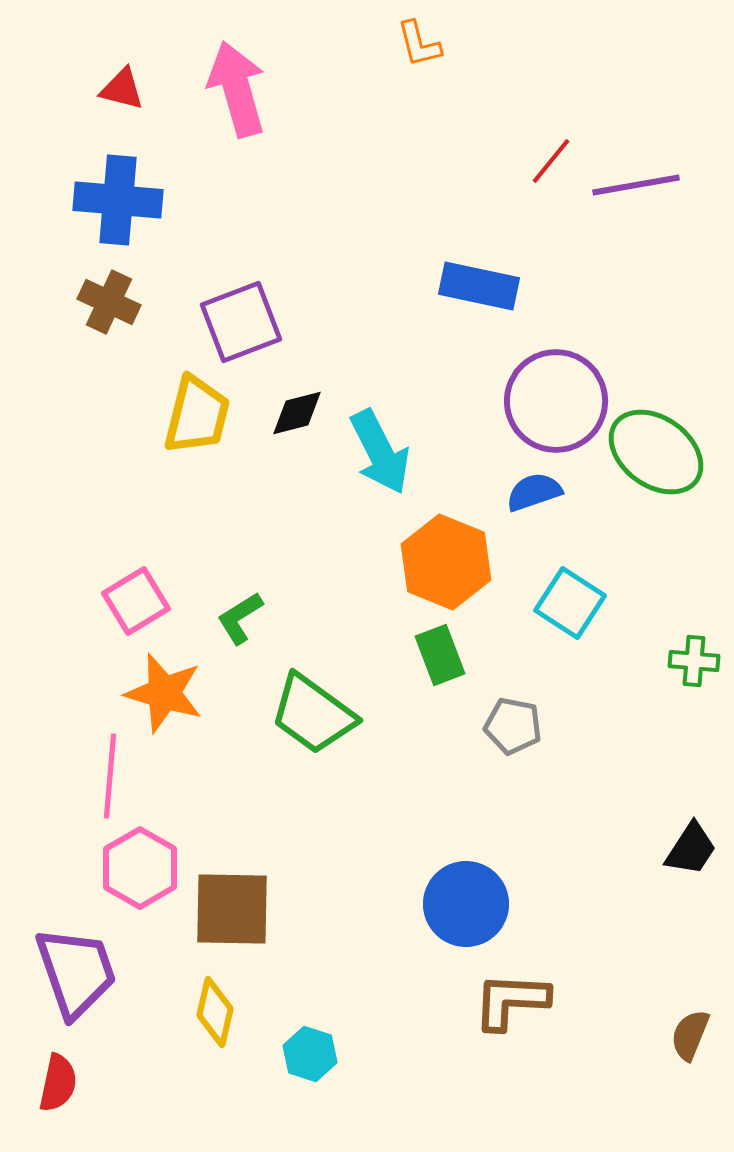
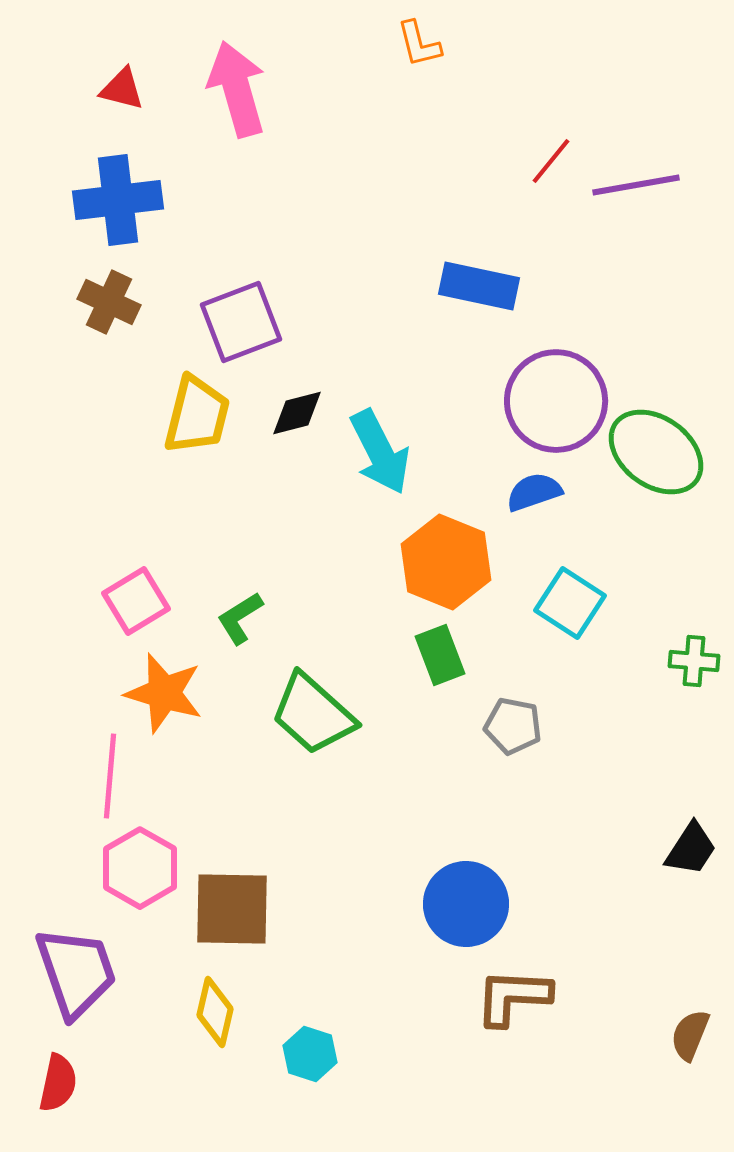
blue cross: rotated 12 degrees counterclockwise
green trapezoid: rotated 6 degrees clockwise
brown L-shape: moved 2 px right, 4 px up
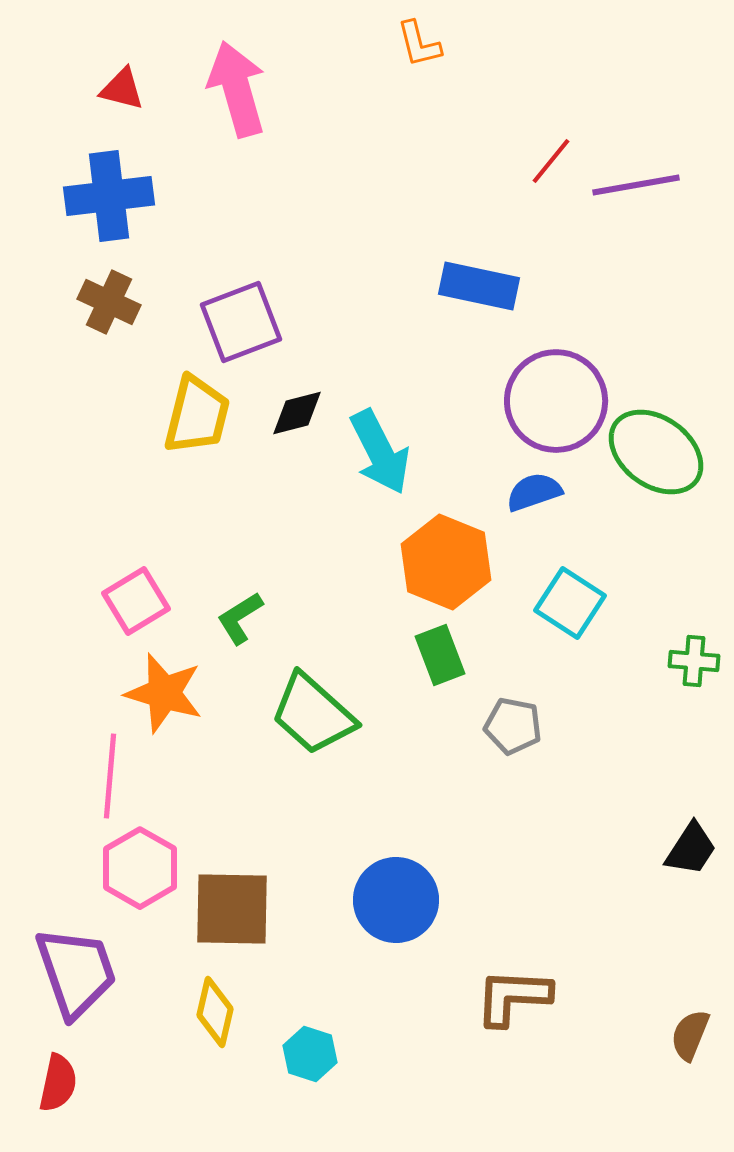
blue cross: moved 9 px left, 4 px up
blue circle: moved 70 px left, 4 px up
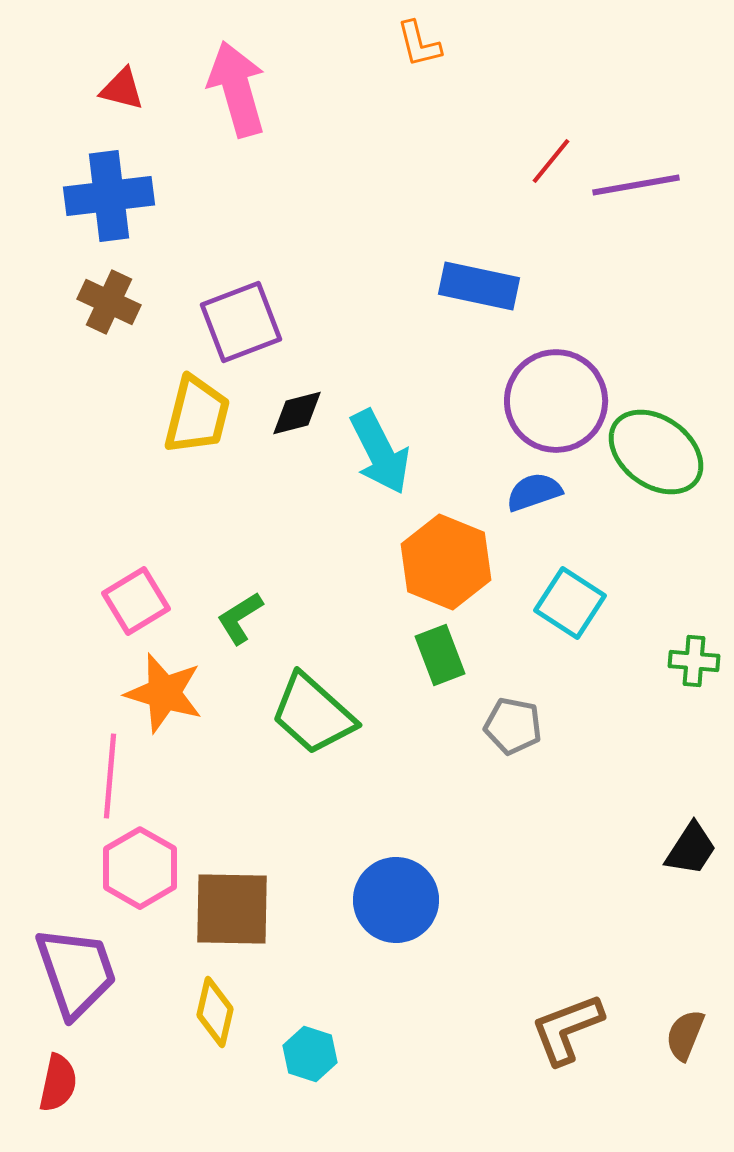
brown L-shape: moved 54 px right, 32 px down; rotated 24 degrees counterclockwise
brown semicircle: moved 5 px left
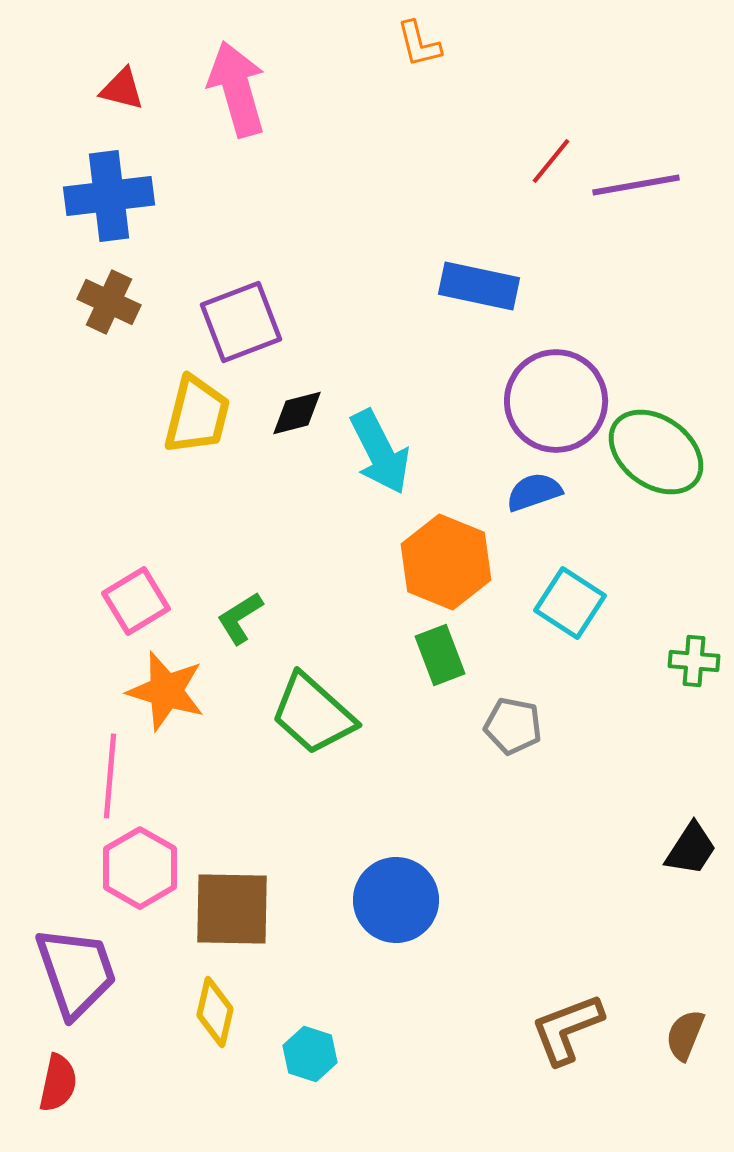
orange star: moved 2 px right, 2 px up
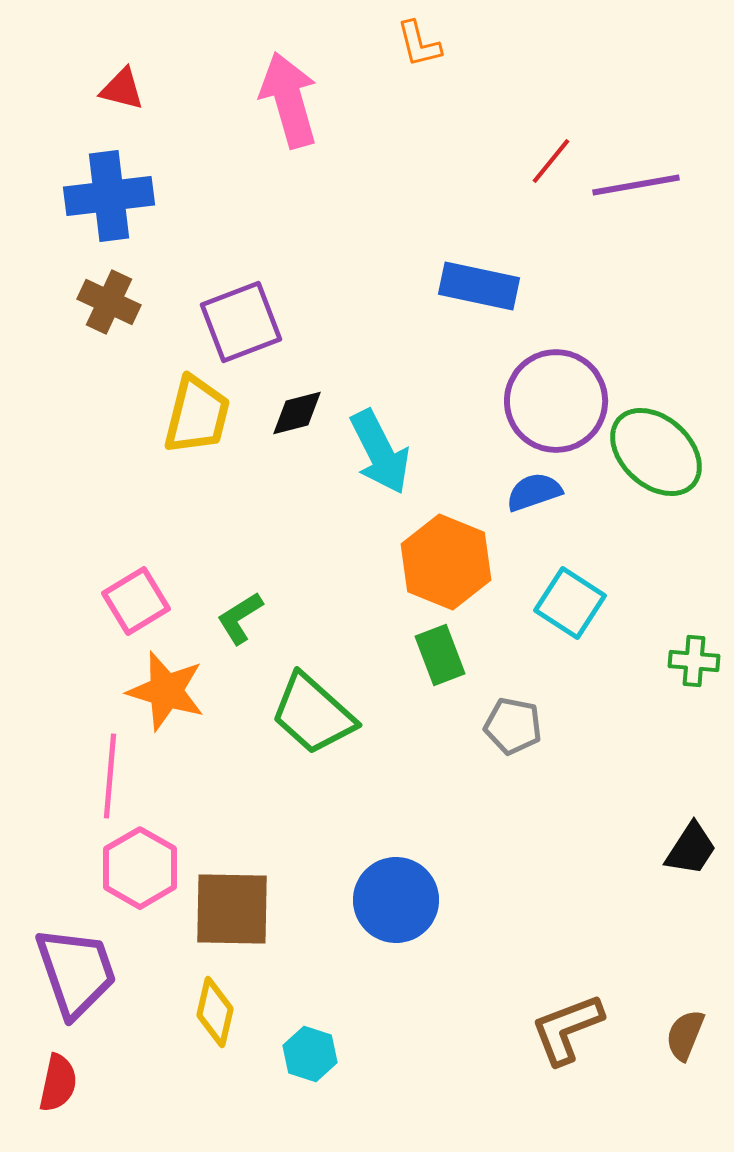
pink arrow: moved 52 px right, 11 px down
green ellipse: rotated 6 degrees clockwise
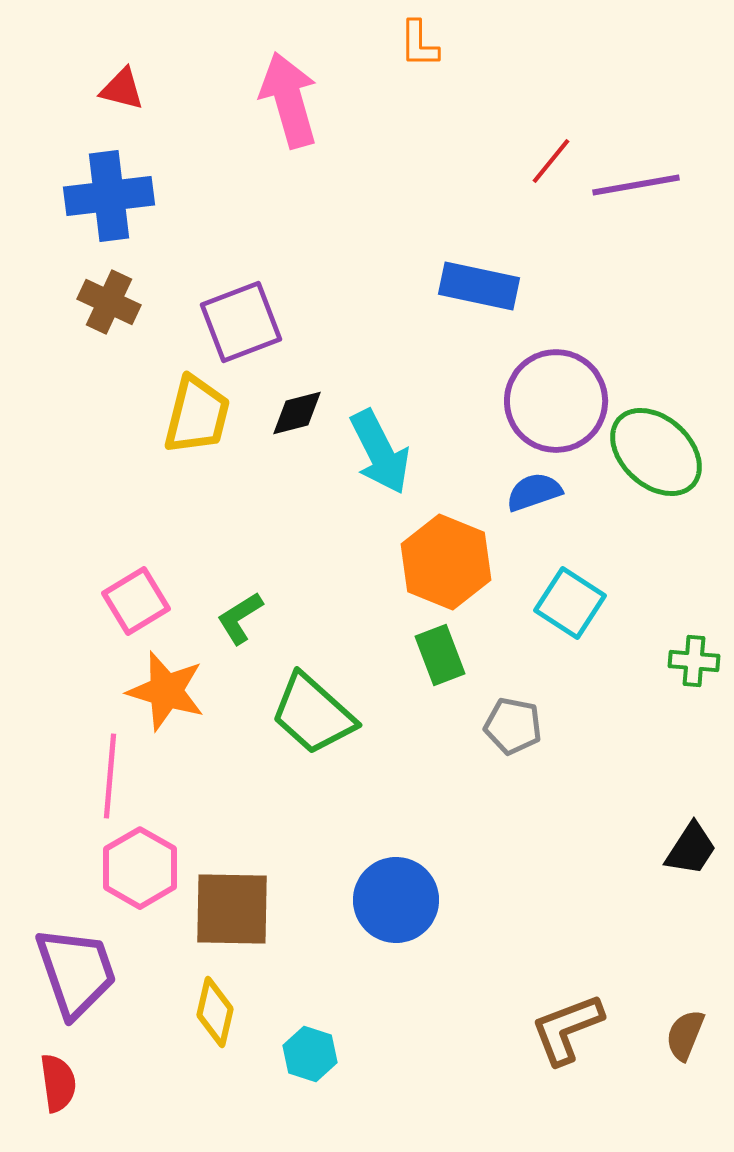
orange L-shape: rotated 14 degrees clockwise
red semicircle: rotated 20 degrees counterclockwise
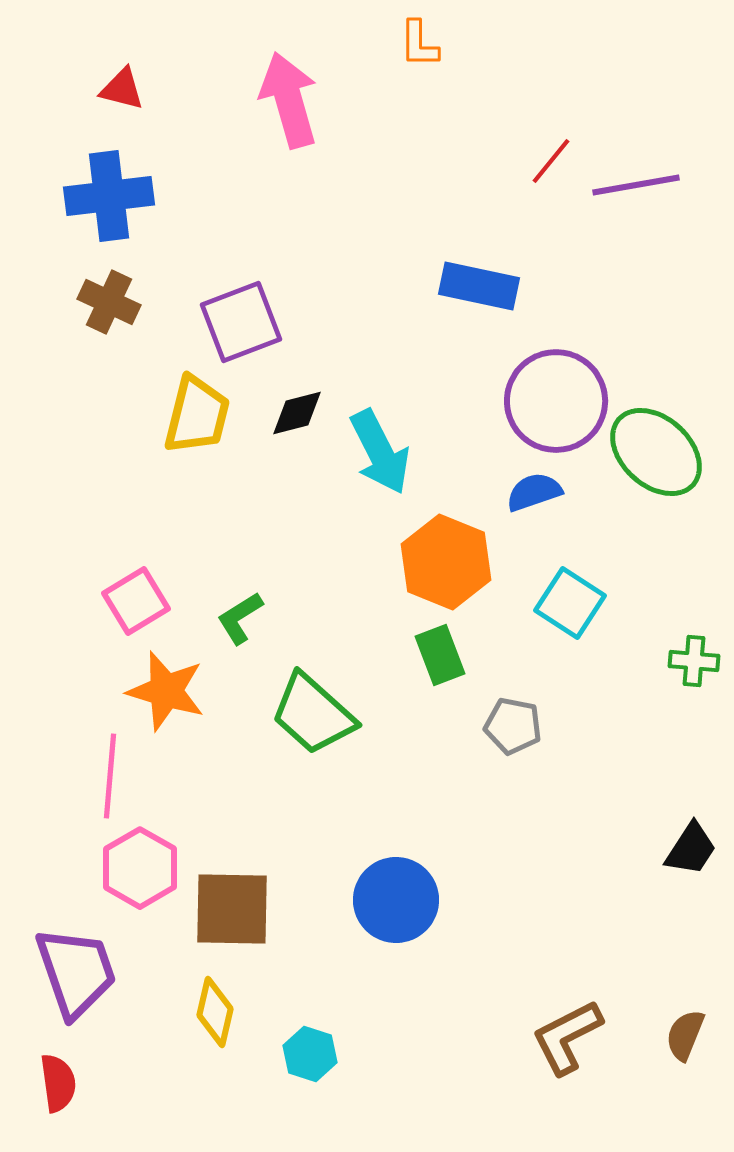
brown L-shape: moved 8 px down; rotated 6 degrees counterclockwise
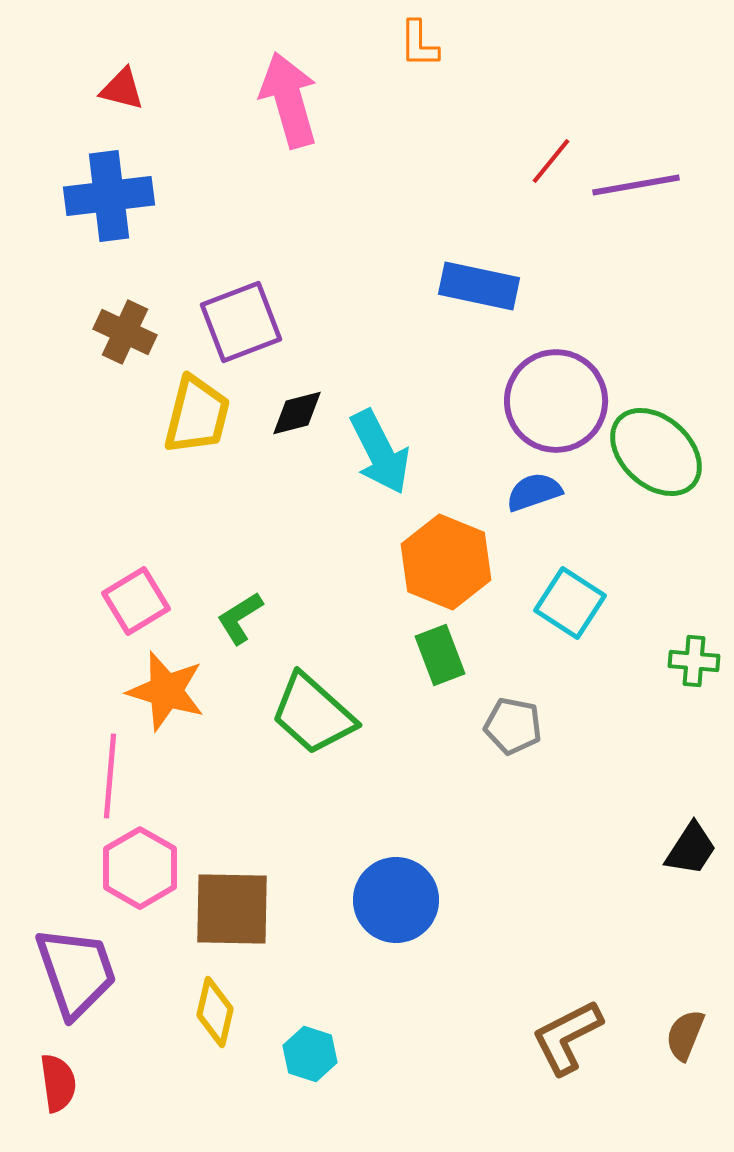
brown cross: moved 16 px right, 30 px down
